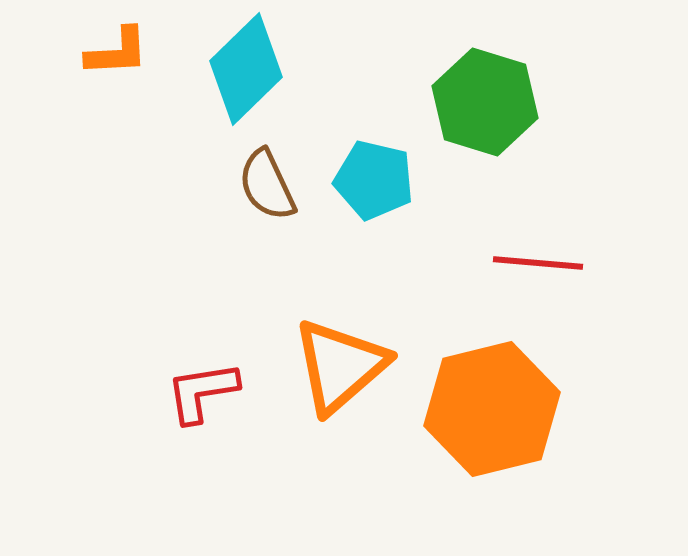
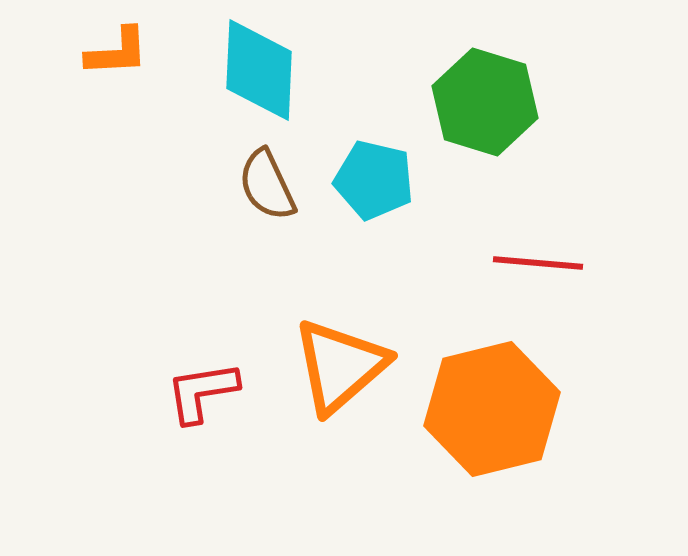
cyan diamond: moved 13 px right, 1 px down; rotated 43 degrees counterclockwise
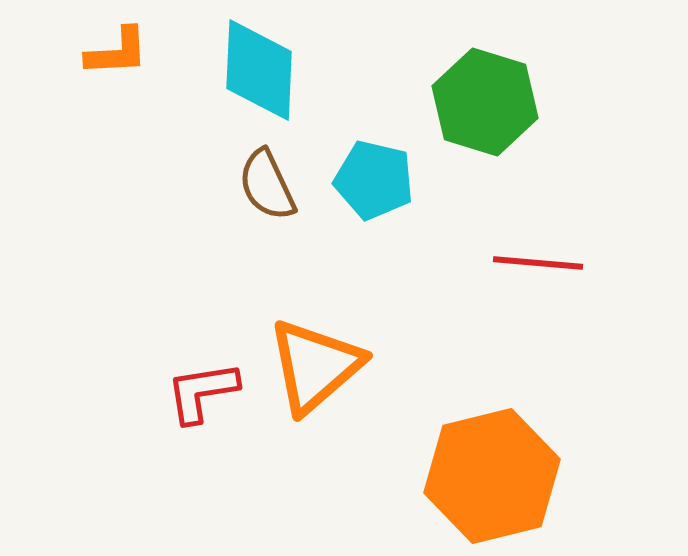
orange triangle: moved 25 px left
orange hexagon: moved 67 px down
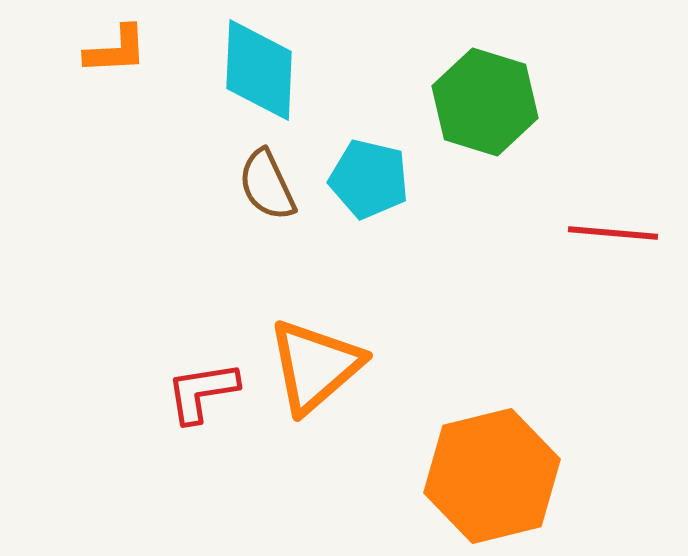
orange L-shape: moved 1 px left, 2 px up
cyan pentagon: moved 5 px left, 1 px up
red line: moved 75 px right, 30 px up
